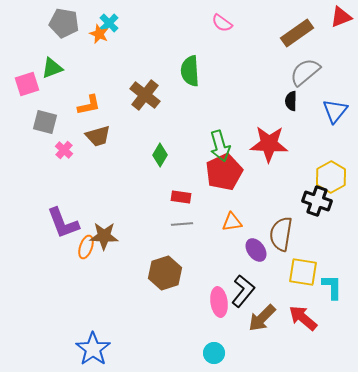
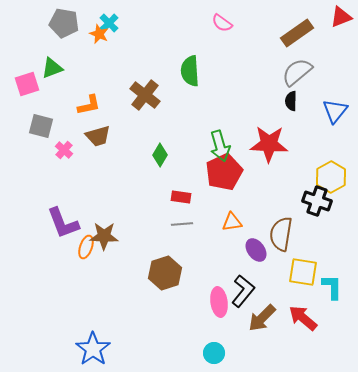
gray semicircle: moved 8 px left
gray square: moved 4 px left, 4 px down
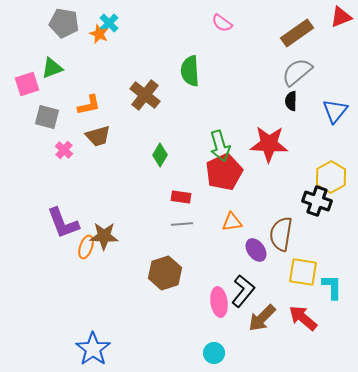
gray square: moved 6 px right, 9 px up
